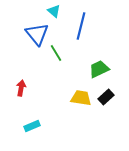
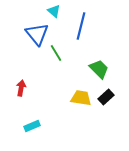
green trapezoid: rotated 70 degrees clockwise
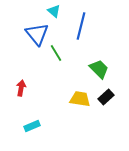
yellow trapezoid: moved 1 px left, 1 px down
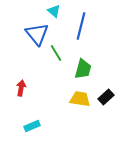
green trapezoid: moved 16 px left; rotated 60 degrees clockwise
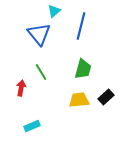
cyan triangle: rotated 40 degrees clockwise
blue triangle: moved 2 px right
green line: moved 15 px left, 19 px down
yellow trapezoid: moved 1 px left, 1 px down; rotated 15 degrees counterclockwise
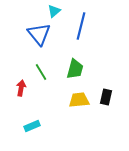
green trapezoid: moved 8 px left
black rectangle: rotated 35 degrees counterclockwise
